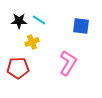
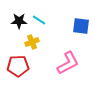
pink L-shape: rotated 30 degrees clockwise
red pentagon: moved 2 px up
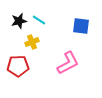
black star: rotated 14 degrees counterclockwise
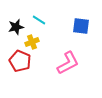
black star: moved 3 px left, 6 px down
red pentagon: moved 2 px right, 5 px up; rotated 25 degrees clockwise
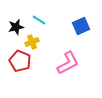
blue square: rotated 30 degrees counterclockwise
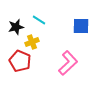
blue square: rotated 24 degrees clockwise
pink L-shape: rotated 15 degrees counterclockwise
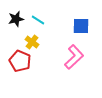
cyan line: moved 1 px left
black star: moved 8 px up
yellow cross: rotated 32 degrees counterclockwise
pink L-shape: moved 6 px right, 6 px up
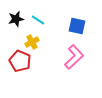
blue square: moved 4 px left; rotated 12 degrees clockwise
yellow cross: rotated 24 degrees clockwise
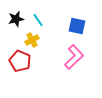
cyan line: rotated 24 degrees clockwise
yellow cross: moved 2 px up
